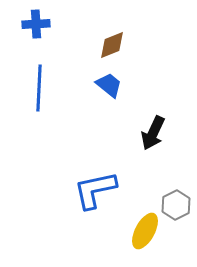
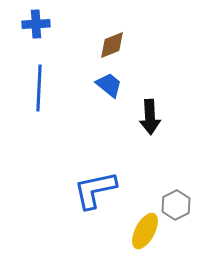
black arrow: moved 3 px left, 16 px up; rotated 28 degrees counterclockwise
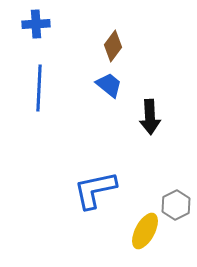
brown diamond: moved 1 px right, 1 px down; rotated 32 degrees counterclockwise
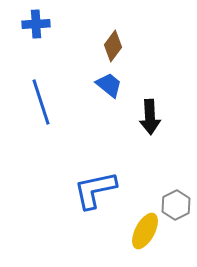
blue line: moved 2 px right, 14 px down; rotated 21 degrees counterclockwise
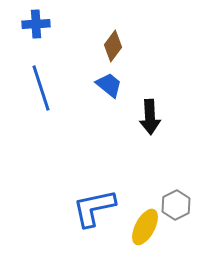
blue line: moved 14 px up
blue L-shape: moved 1 px left, 18 px down
yellow ellipse: moved 4 px up
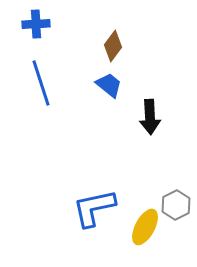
blue line: moved 5 px up
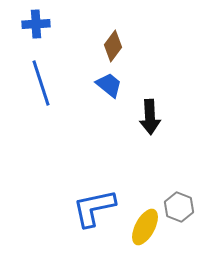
gray hexagon: moved 3 px right, 2 px down; rotated 12 degrees counterclockwise
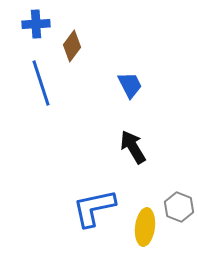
brown diamond: moved 41 px left
blue trapezoid: moved 21 px right; rotated 24 degrees clockwise
black arrow: moved 17 px left, 30 px down; rotated 152 degrees clockwise
yellow ellipse: rotated 21 degrees counterclockwise
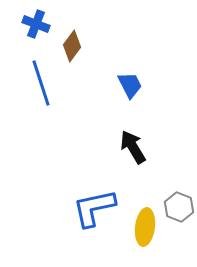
blue cross: rotated 24 degrees clockwise
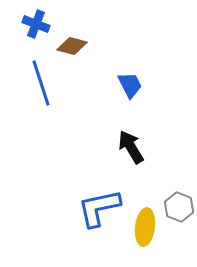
brown diamond: rotated 68 degrees clockwise
black arrow: moved 2 px left
blue L-shape: moved 5 px right
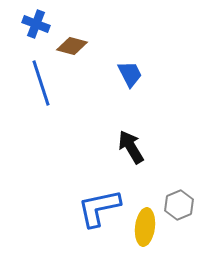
blue trapezoid: moved 11 px up
gray hexagon: moved 2 px up; rotated 16 degrees clockwise
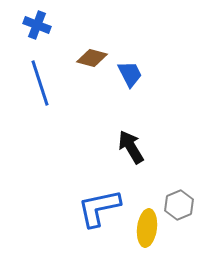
blue cross: moved 1 px right, 1 px down
brown diamond: moved 20 px right, 12 px down
blue line: moved 1 px left
yellow ellipse: moved 2 px right, 1 px down
